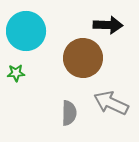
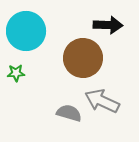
gray arrow: moved 9 px left, 2 px up
gray semicircle: rotated 75 degrees counterclockwise
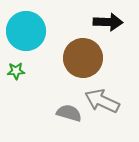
black arrow: moved 3 px up
green star: moved 2 px up
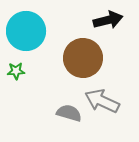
black arrow: moved 2 px up; rotated 16 degrees counterclockwise
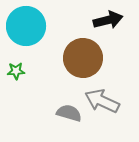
cyan circle: moved 5 px up
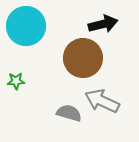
black arrow: moved 5 px left, 4 px down
green star: moved 10 px down
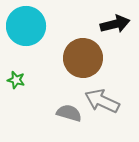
black arrow: moved 12 px right
green star: moved 1 px up; rotated 18 degrees clockwise
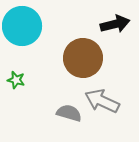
cyan circle: moved 4 px left
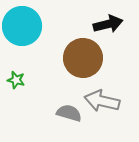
black arrow: moved 7 px left
gray arrow: rotated 12 degrees counterclockwise
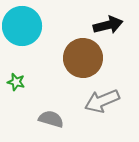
black arrow: moved 1 px down
green star: moved 2 px down
gray arrow: rotated 36 degrees counterclockwise
gray semicircle: moved 18 px left, 6 px down
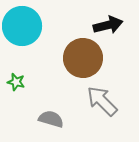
gray arrow: rotated 68 degrees clockwise
